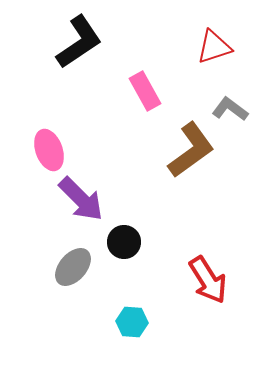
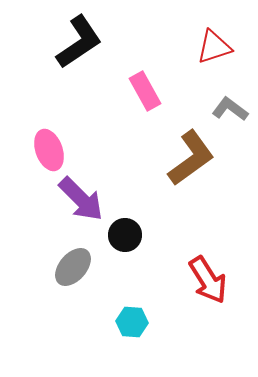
brown L-shape: moved 8 px down
black circle: moved 1 px right, 7 px up
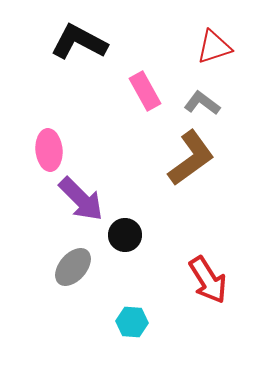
black L-shape: rotated 118 degrees counterclockwise
gray L-shape: moved 28 px left, 6 px up
pink ellipse: rotated 15 degrees clockwise
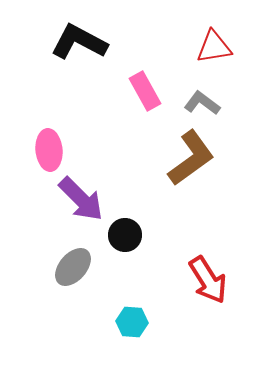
red triangle: rotated 9 degrees clockwise
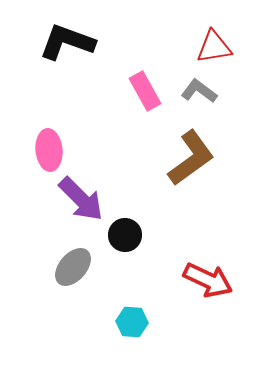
black L-shape: moved 12 px left; rotated 8 degrees counterclockwise
gray L-shape: moved 3 px left, 12 px up
red arrow: rotated 33 degrees counterclockwise
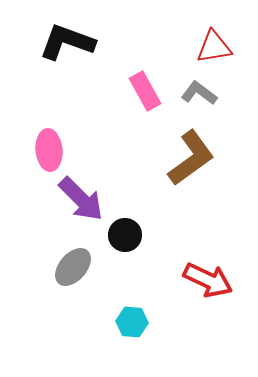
gray L-shape: moved 2 px down
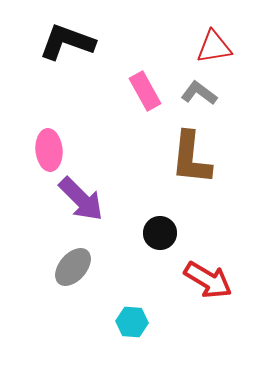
brown L-shape: rotated 132 degrees clockwise
black circle: moved 35 px right, 2 px up
red arrow: rotated 6 degrees clockwise
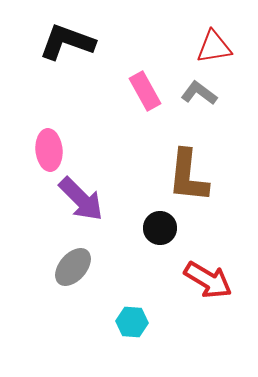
brown L-shape: moved 3 px left, 18 px down
black circle: moved 5 px up
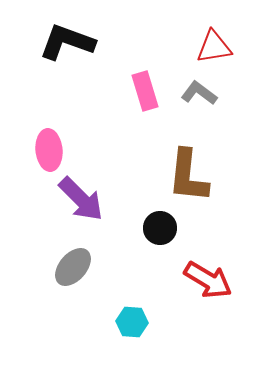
pink rectangle: rotated 12 degrees clockwise
